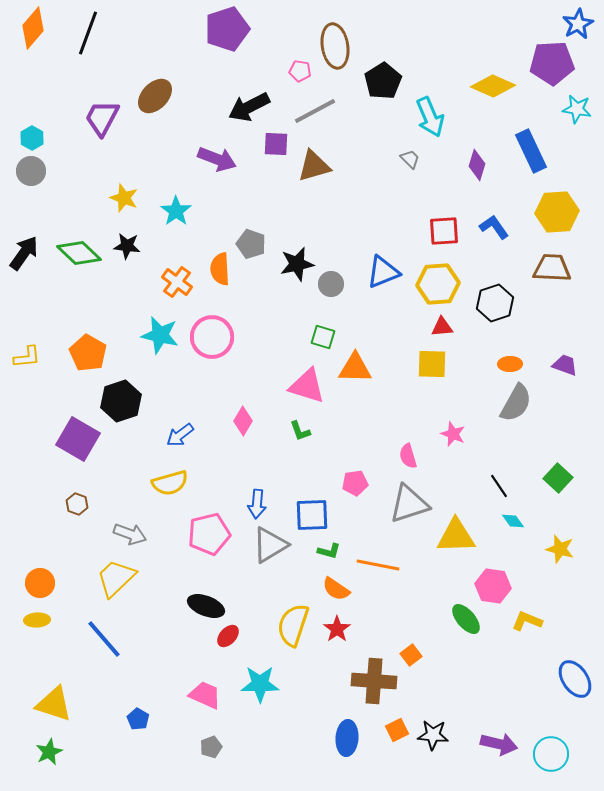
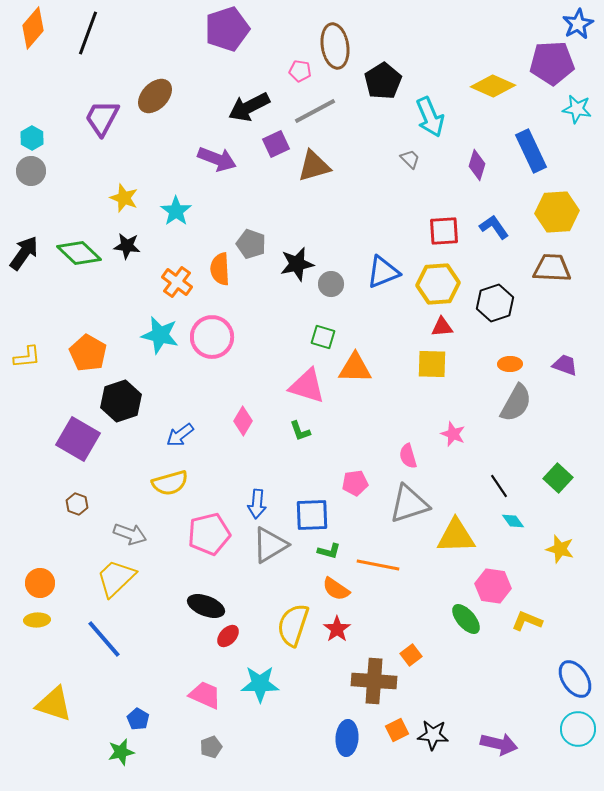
purple square at (276, 144): rotated 28 degrees counterclockwise
green star at (49, 752): moved 72 px right; rotated 12 degrees clockwise
cyan circle at (551, 754): moved 27 px right, 25 px up
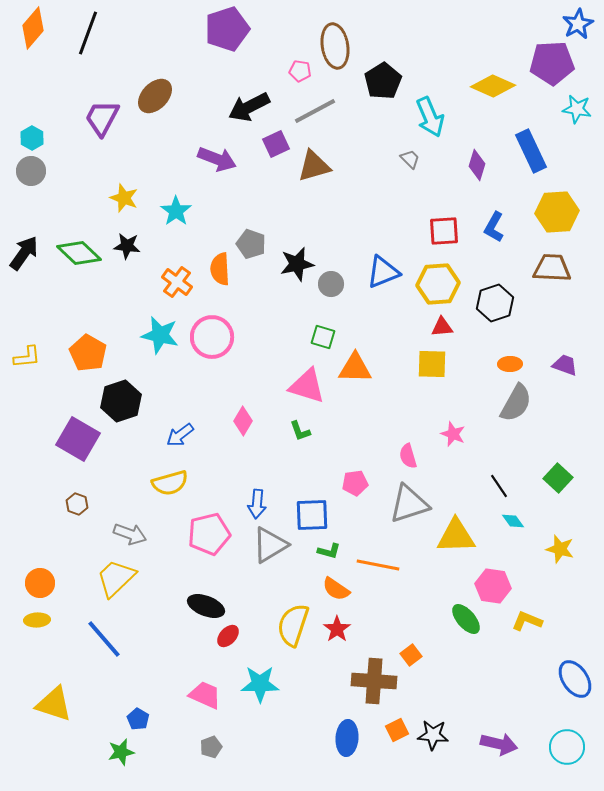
blue L-shape at (494, 227): rotated 116 degrees counterclockwise
cyan circle at (578, 729): moved 11 px left, 18 px down
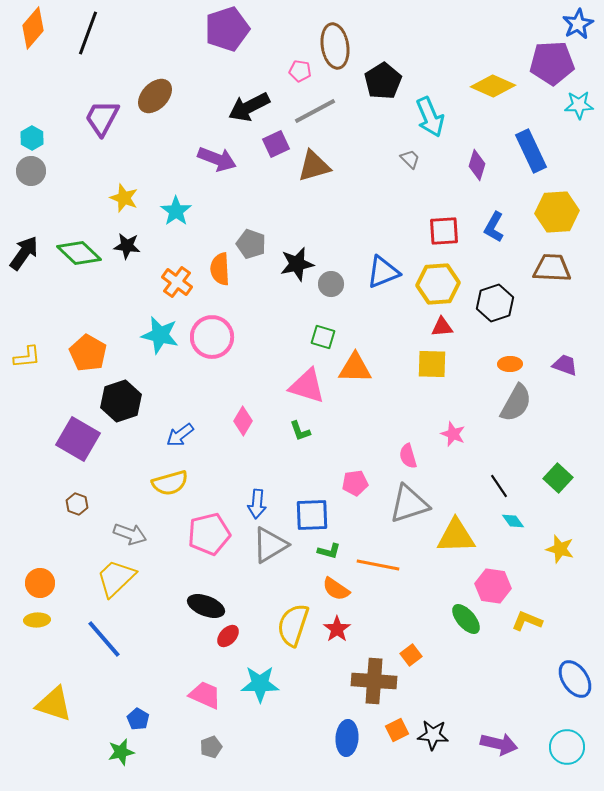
cyan star at (577, 109): moved 2 px right, 4 px up; rotated 12 degrees counterclockwise
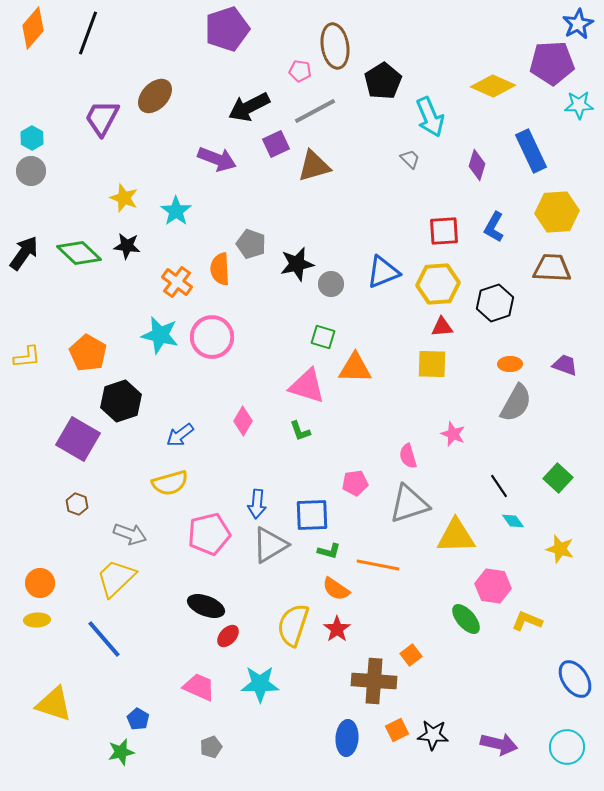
pink trapezoid at (205, 695): moved 6 px left, 8 px up
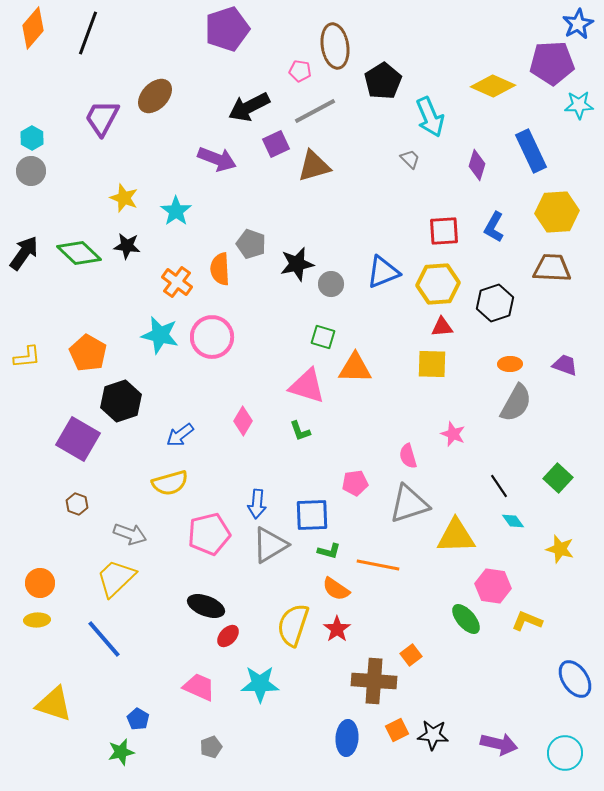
cyan circle at (567, 747): moved 2 px left, 6 px down
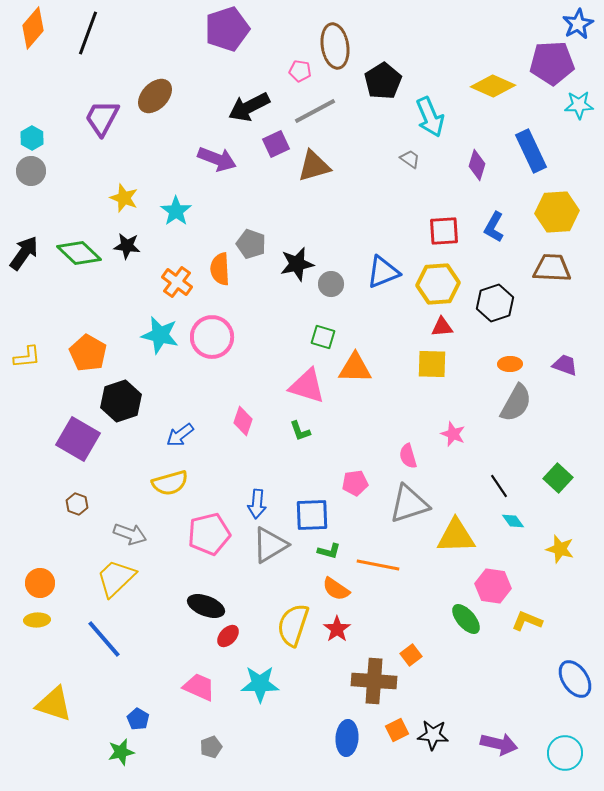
gray trapezoid at (410, 159): rotated 10 degrees counterclockwise
pink diamond at (243, 421): rotated 12 degrees counterclockwise
